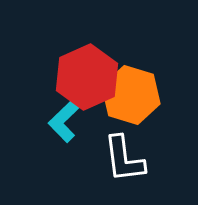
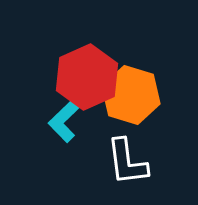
white L-shape: moved 3 px right, 3 px down
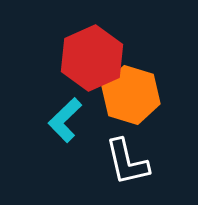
red hexagon: moved 5 px right, 19 px up
white L-shape: rotated 6 degrees counterclockwise
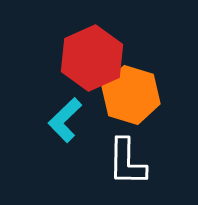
white L-shape: rotated 14 degrees clockwise
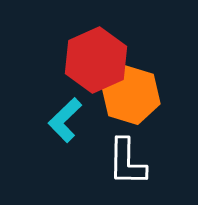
red hexagon: moved 4 px right, 2 px down
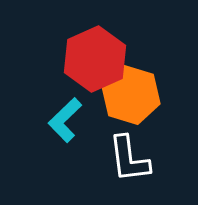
red hexagon: moved 1 px left, 1 px up
white L-shape: moved 2 px right, 3 px up; rotated 8 degrees counterclockwise
